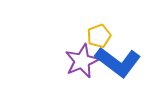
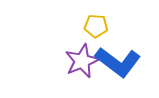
yellow pentagon: moved 3 px left, 10 px up; rotated 25 degrees clockwise
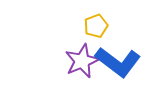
yellow pentagon: rotated 25 degrees counterclockwise
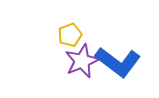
yellow pentagon: moved 26 px left, 9 px down
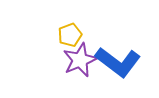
purple star: moved 2 px left, 1 px up
